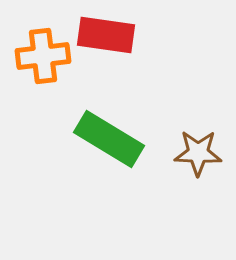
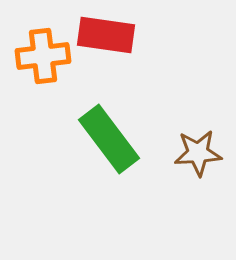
green rectangle: rotated 22 degrees clockwise
brown star: rotated 6 degrees counterclockwise
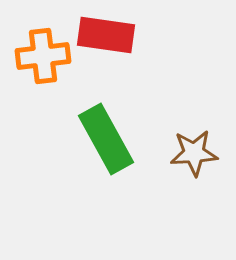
green rectangle: moved 3 px left; rotated 8 degrees clockwise
brown star: moved 4 px left
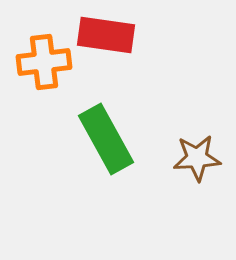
orange cross: moved 1 px right, 6 px down
brown star: moved 3 px right, 5 px down
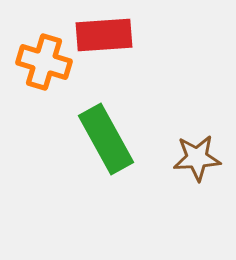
red rectangle: moved 2 px left; rotated 12 degrees counterclockwise
orange cross: rotated 24 degrees clockwise
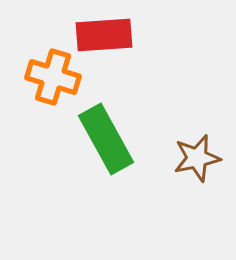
orange cross: moved 9 px right, 15 px down
brown star: rotated 9 degrees counterclockwise
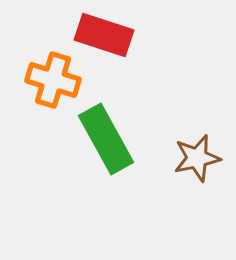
red rectangle: rotated 22 degrees clockwise
orange cross: moved 3 px down
